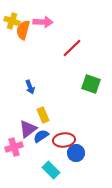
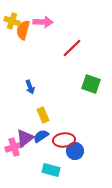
purple triangle: moved 3 px left, 9 px down
blue circle: moved 1 px left, 2 px up
cyan rectangle: rotated 30 degrees counterclockwise
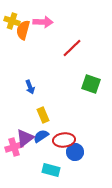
blue circle: moved 1 px down
